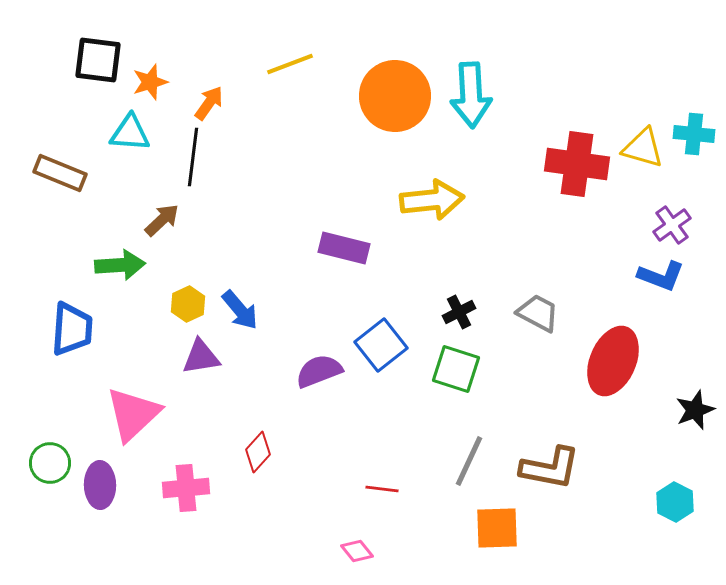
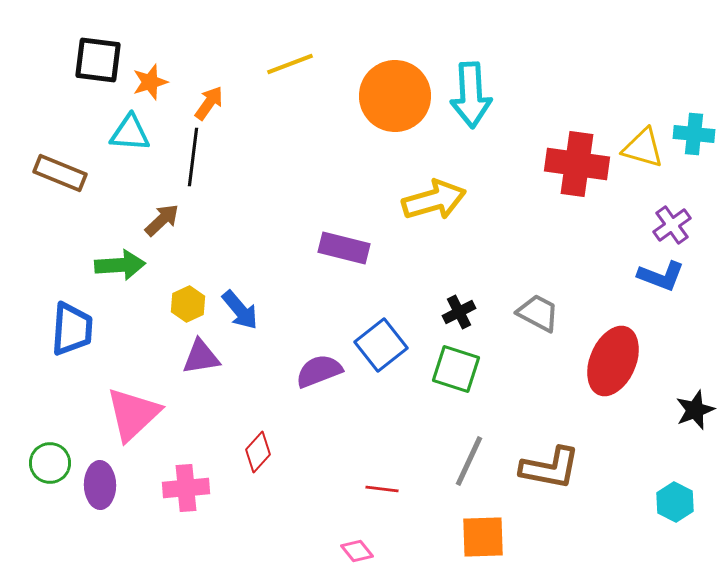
yellow arrow: moved 2 px right; rotated 10 degrees counterclockwise
orange square: moved 14 px left, 9 px down
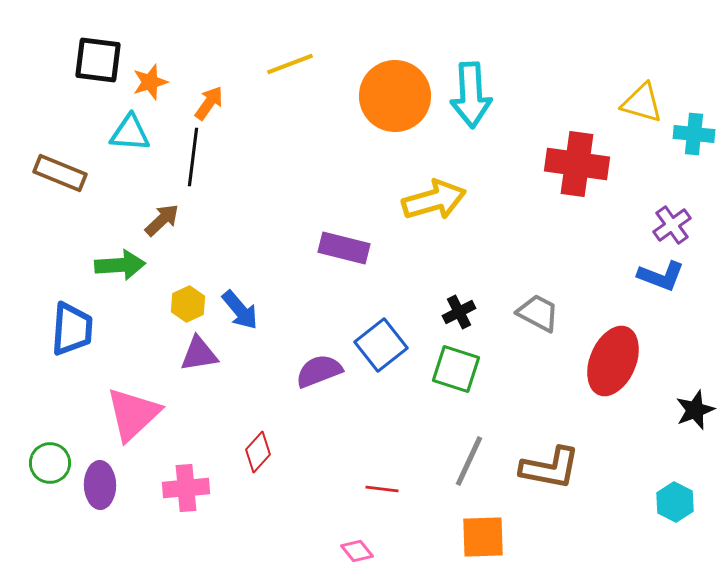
yellow triangle: moved 1 px left, 45 px up
purple triangle: moved 2 px left, 3 px up
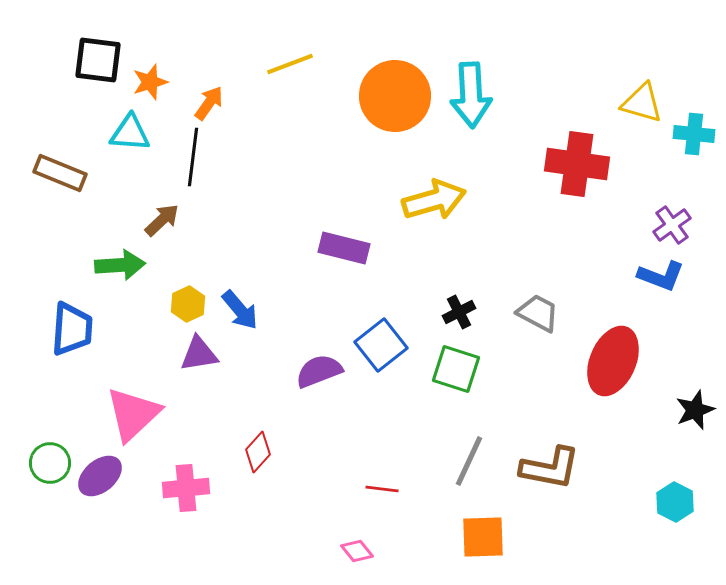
purple ellipse: moved 9 px up; rotated 51 degrees clockwise
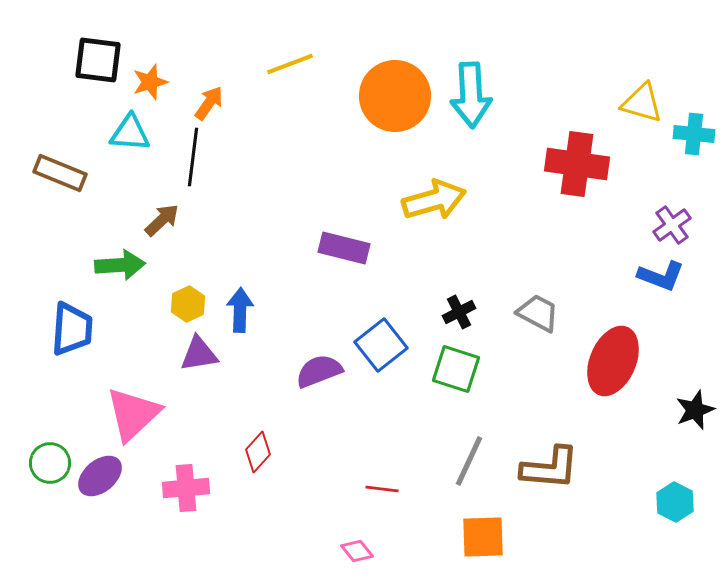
blue arrow: rotated 138 degrees counterclockwise
brown L-shape: rotated 6 degrees counterclockwise
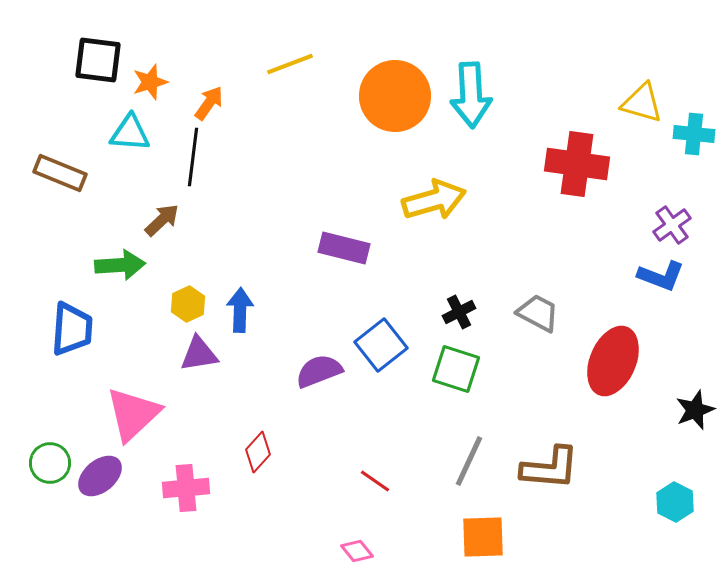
red line: moved 7 px left, 8 px up; rotated 28 degrees clockwise
